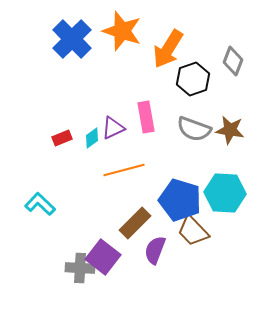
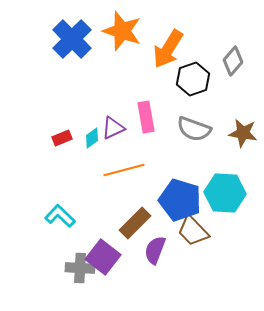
gray diamond: rotated 20 degrees clockwise
brown star: moved 13 px right, 3 px down
cyan L-shape: moved 20 px right, 12 px down
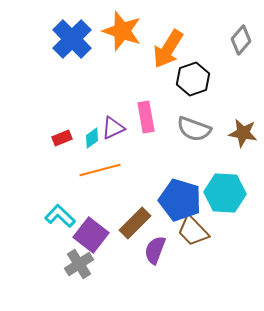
gray diamond: moved 8 px right, 21 px up
orange line: moved 24 px left
purple square: moved 12 px left, 22 px up
gray cross: moved 1 px left, 4 px up; rotated 36 degrees counterclockwise
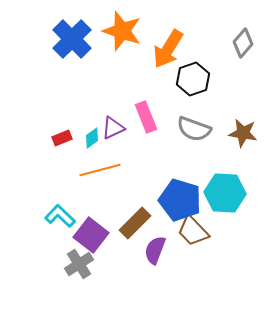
gray diamond: moved 2 px right, 3 px down
pink rectangle: rotated 12 degrees counterclockwise
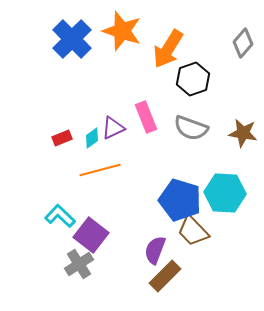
gray semicircle: moved 3 px left, 1 px up
brown rectangle: moved 30 px right, 53 px down
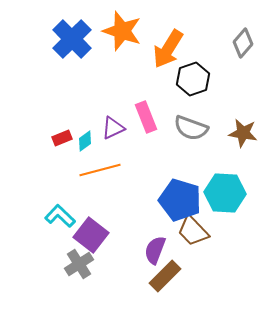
cyan diamond: moved 7 px left, 3 px down
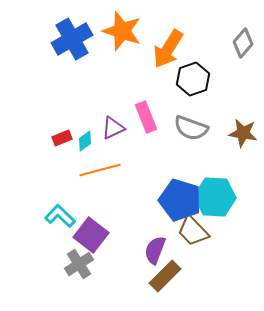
blue cross: rotated 15 degrees clockwise
cyan hexagon: moved 10 px left, 4 px down
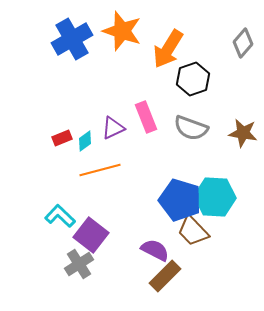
purple semicircle: rotated 96 degrees clockwise
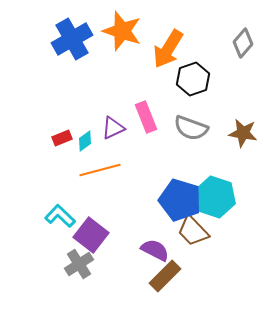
cyan hexagon: rotated 15 degrees clockwise
